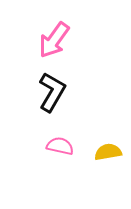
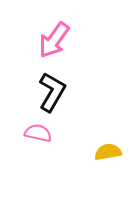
pink semicircle: moved 22 px left, 13 px up
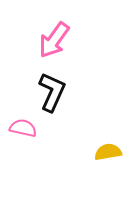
black L-shape: rotated 6 degrees counterclockwise
pink semicircle: moved 15 px left, 5 px up
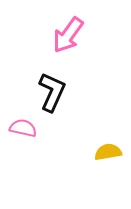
pink arrow: moved 14 px right, 5 px up
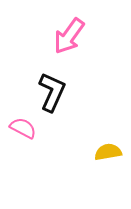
pink arrow: moved 1 px right, 1 px down
pink semicircle: rotated 16 degrees clockwise
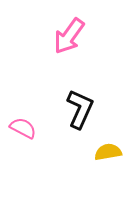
black L-shape: moved 28 px right, 17 px down
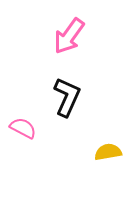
black L-shape: moved 13 px left, 12 px up
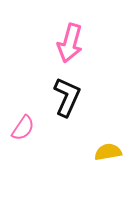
pink arrow: moved 1 px right, 7 px down; rotated 21 degrees counterclockwise
pink semicircle: rotated 96 degrees clockwise
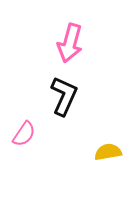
black L-shape: moved 3 px left, 1 px up
pink semicircle: moved 1 px right, 6 px down
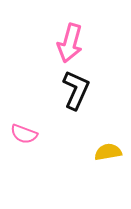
black L-shape: moved 12 px right, 6 px up
pink semicircle: rotated 76 degrees clockwise
